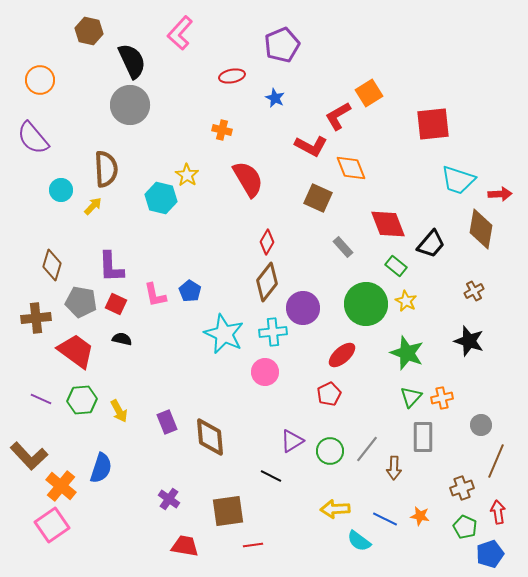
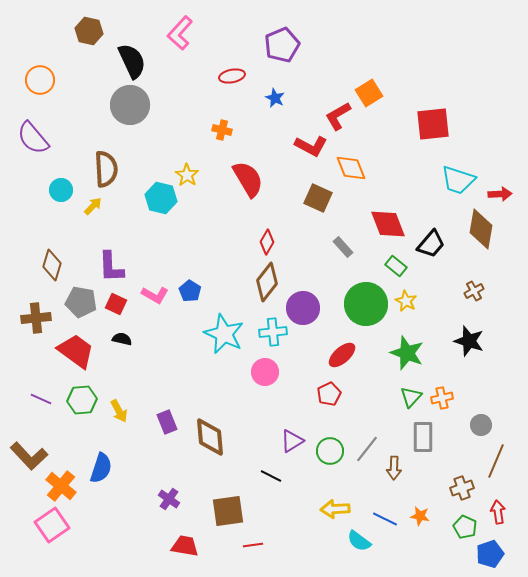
pink L-shape at (155, 295): rotated 48 degrees counterclockwise
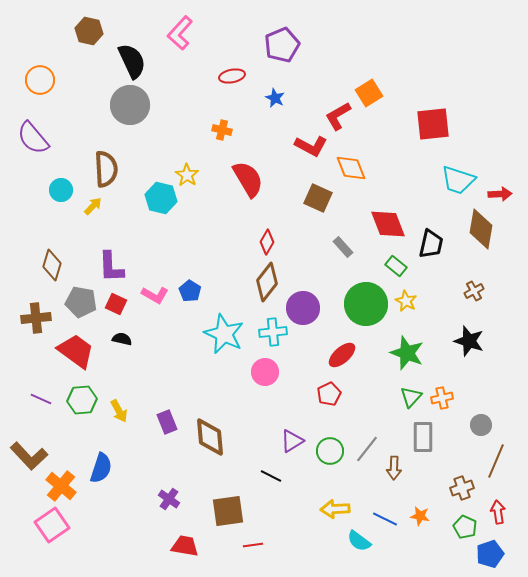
black trapezoid at (431, 244): rotated 28 degrees counterclockwise
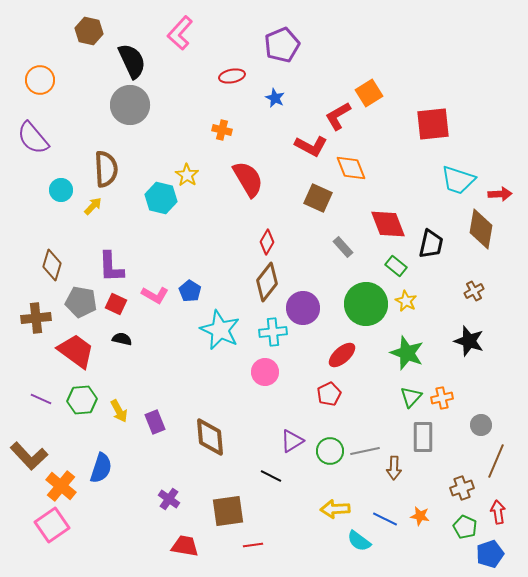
cyan star at (224, 334): moved 4 px left, 4 px up
purple rectangle at (167, 422): moved 12 px left
gray line at (367, 449): moved 2 px left, 2 px down; rotated 40 degrees clockwise
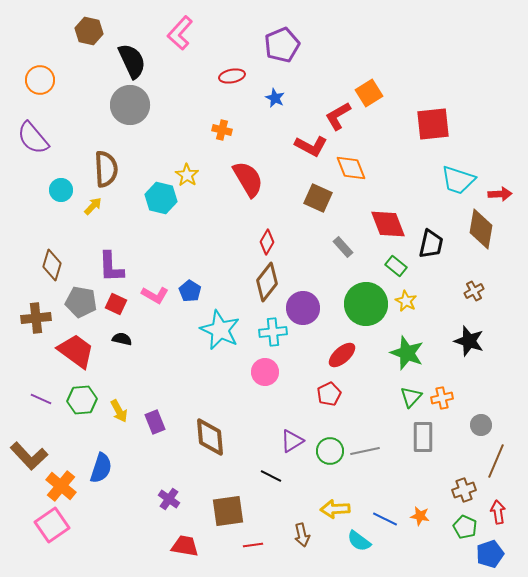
brown arrow at (394, 468): moved 92 px left, 67 px down; rotated 15 degrees counterclockwise
brown cross at (462, 488): moved 2 px right, 2 px down
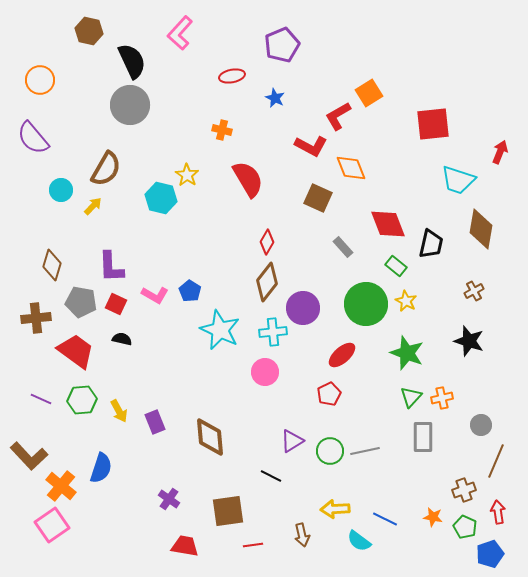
brown semicircle at (106, 169): rotated 33 degrees clockwise
red arrow at (500, 194): moved 42 px up; rotated 65 degrees counterclockwise
orange star at (420, 516): moved 13 px right, 1 px down
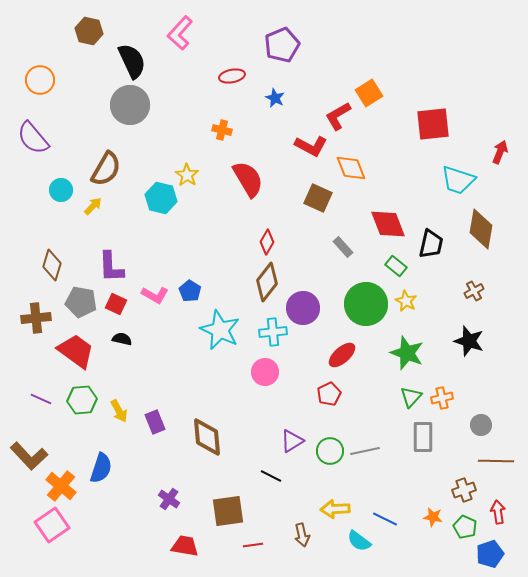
brown diamond at (210, 437): moved 3 px left
brown line at (496, 461): rotated 68 degrees clockwise
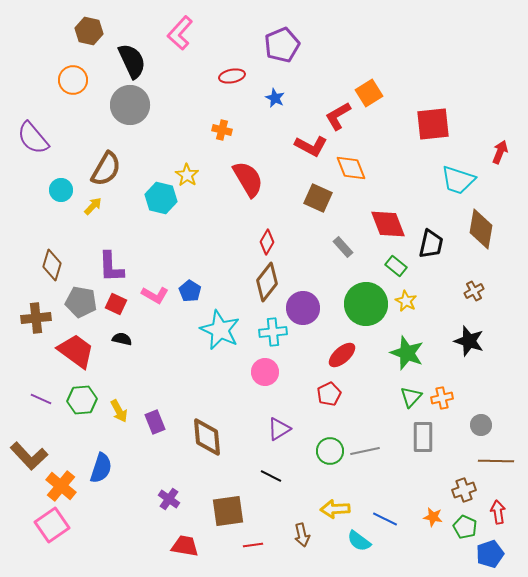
orange circle at (40, 80): moved 33 px right
purple triangle at (292, 441): moved 13 px left, 12 px up
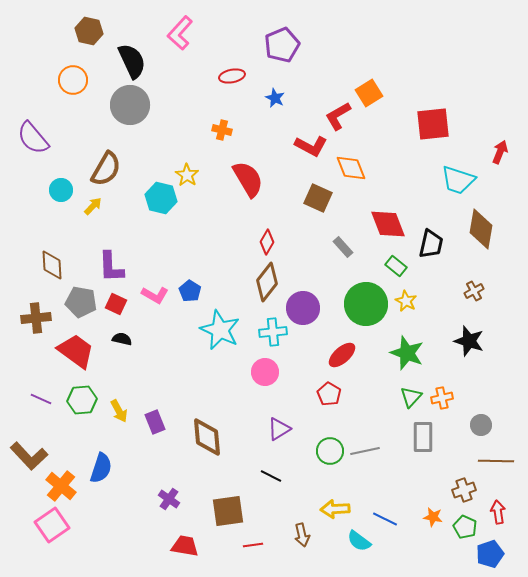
brown diamond at (52, 265): rotated 20 degrees counterclockwise
red pentagon at (329, 394): rotated 15 degrees counterclockwise
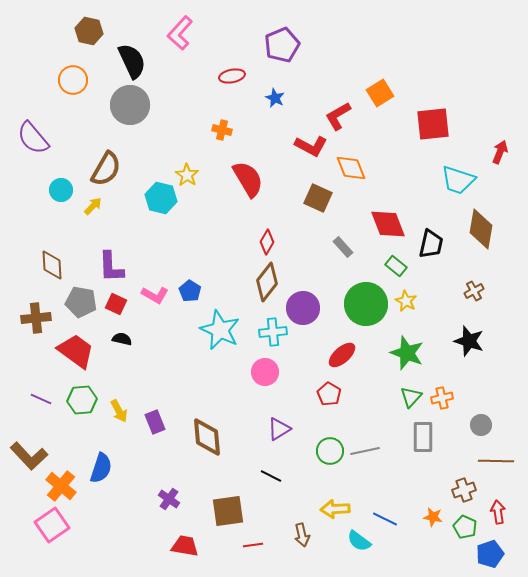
orange square at (369, 93): moved 11 px right
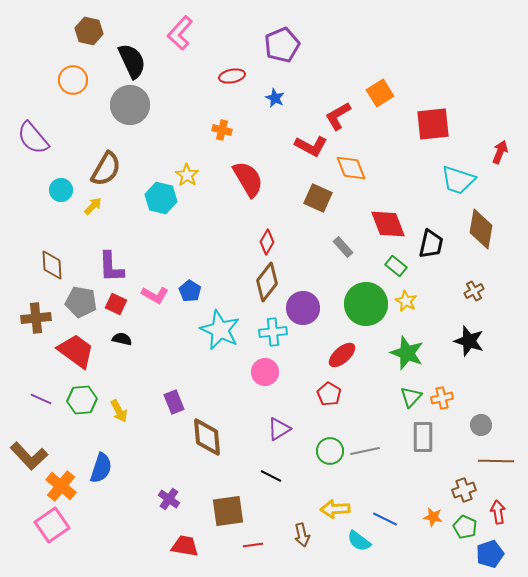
purple rectangle at (155, 422): moved 19 px right, 20 px up
